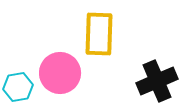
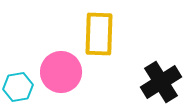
pink circle: moved 1 px right, 1 px up
black cross: moved 4 px right, 1 px down; rotated 9 degrees counterclockwise
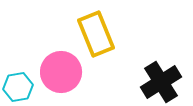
yellow rectangle: moved 3 px left; rotated 24 degrees counterclockwise
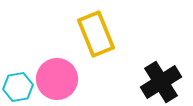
pink circle: moved 4 px left, 7 px down
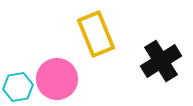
black cross: moved 21 px up
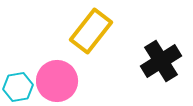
yellow rectangle: moved 5 px left, 3 px up; rotated 60 degrees clockwise
pink circle: moved 2 px down
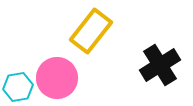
black cross: moved 1 px left, 4 px down
pink circle: moved 3 px up
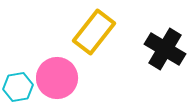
yellow rectangle: moved 3 px right, 1 px down
black cross: moved 5 px right, 16 px up; rotated 27 degrees counterclockwise
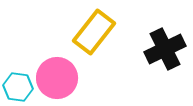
black cross: rotated 33 degrees clockwise
cyan hexagon: rotated 16 degrees clockwise
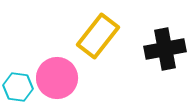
yellow rectangle: moved 4 px right, 4 px down
black cross: rotated 15 degrees clockwise
